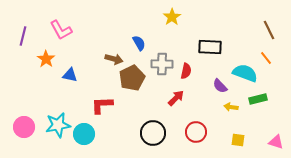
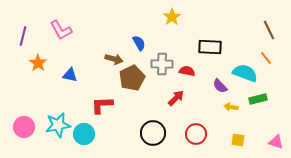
orange star: moved 8 px left, 4 px down
red semicircle: moved 1 px right; rotated 91 degrees counterclockwise
red circle: moved 2 px down
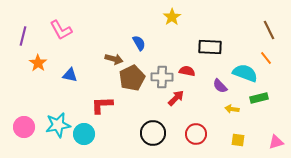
gray cross: moved 13 px down
green rectangle: moved 1 px right, 1 px up
yellow arrow: moved 1 px right, 2 px down
pink triangle: rotated 35 degrees counterclockwise
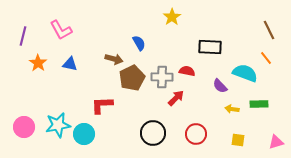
blue triangle: moved 11 px up
green rectangle: moved 6 px down; rotated 12 degrees clockwise
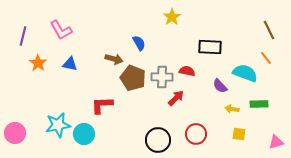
brown pentagon: moved 1 px right; rotated 25 degrees counterclockwise
pink circle: moved 9 px left, 6 px down
black circle: moved 5 px right, 7 px down
yellow square: moved 1 px right, 6 px up
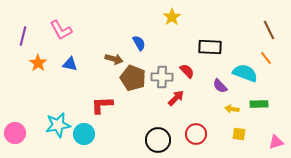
red semicircle: rotated 35 degrees clockwise
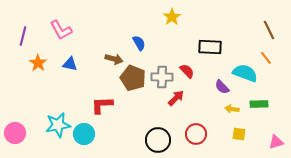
purple semicircle: moved 2 px right, 1 px down
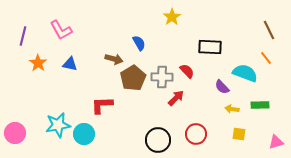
brown pentagon: rotated 20 degrees clockwise
green rectangle: moved 1 px right, 1 px down
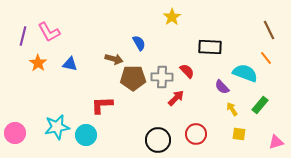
pink L-shape: moved 12 px left, 2 px down
brown pentagon: rotated 30 degrees clockwise
green rectangle: rotated 48 degrees counterclockwise
yellow arrow: rotated 48 degrees clockwise
cyan star: moved 1 px left, 2 px down
cyan circle: moved 2 px right, 1 px down
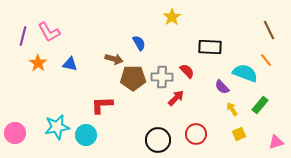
orange line: moved 2 px down
yellow square: rotated 32 degrees counterclockwise
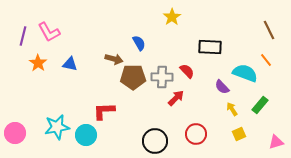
brown pentagon: moved 1 px up
red L-shape: moved 2 px right, 6 px down
black circle: moved 3 px left, 1 px down
